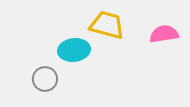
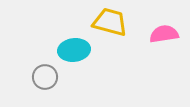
yellow trapezoid: moved 3 px right, 3 px up
gray circle: moved 2 px up
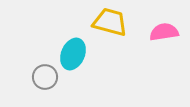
pink semicircle: moved 2 px up
cyan ellipse: moved 1 px left, 4 px down; rotated 60 degrees counterclockwise
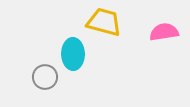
yellow trapezoid: moved 6 px left
cyan ellipse: rotated 24 degrees counterclockwise
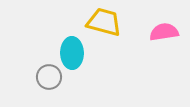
cyan ellipse: moved 1 px left, 1 px up
gray circle: moved 4 px right
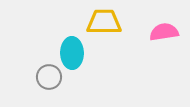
yellow trapezoid: rotated 15 degrees counterclockwise
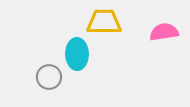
cyan ellipse: moved 5 px right, 1 px down
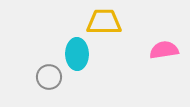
pink semicircle: moved 18 px down
